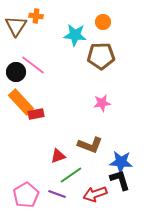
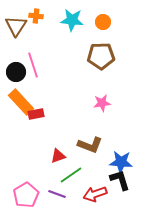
cyan star: moved 3 px left, 15 px up
pink line: rotated 35 degrees clockwise
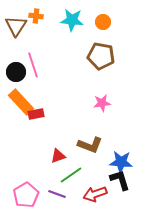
brown pentagon: rotated 12 degrees clockwise
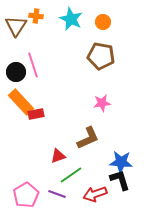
cyan star: moved 1 px left, 1 px up; rotated 20 degrees clockwise
brown L-shape: moved 2 px left, 7 px up; rotated 45 degrees counterclockwise
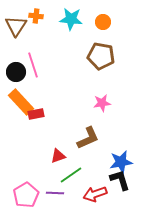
cyan star: rotated 20 degrees counterclockwise
blue star: rotated 15 degrees counterclockwise
purple line: moved 2 px left, 1 px up; rotated 18 degrees counterclockwise
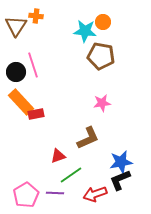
cyan star: moved 14 px right, 12 px down
black L-shape: rotated 95 degrees counterclockwise
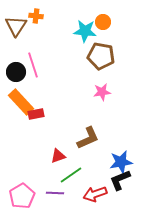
pink star: moved 11 px up
pink pentagon: moved 4 px left, 1 px down
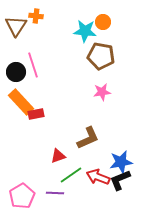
red arrow: moved 3 px right, 17 px up; rotated 40 degrees clockwise
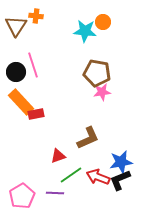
brown pentagon: moved 4 px left, 17 px down
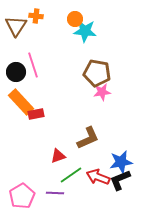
orange circle: moved 28 px left, 3 px up
